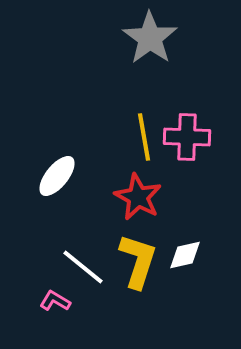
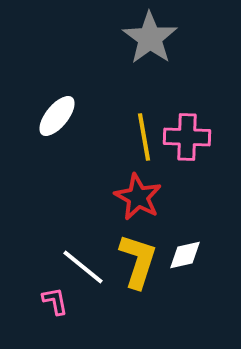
white ellipse: moved 60 px up
pink L-shape: rotated 48 degrees clockwise
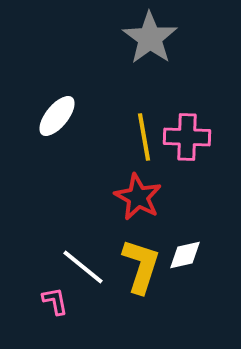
yellow L-shape: moved 3 px right, 5 px down
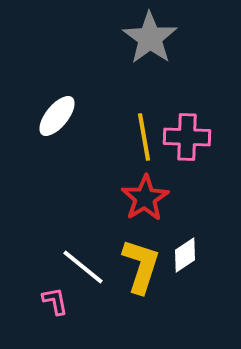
red star: moved 7 px right, 1 px down; rotated 12 degrees clockwise
white diamond: rotated 21 degrees counterclockwise
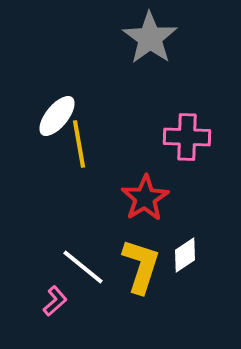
yellow line: moved 65 px left, 7 px down
pink L-shape: rotated 60 degrees clockwise
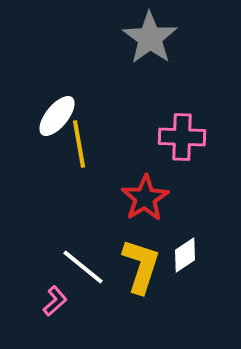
pink cross: moved 5 px left
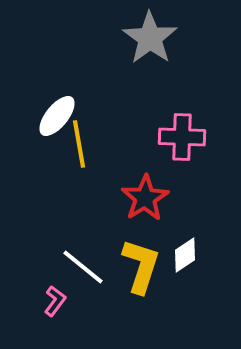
pink L-shape: rotated 12 degrees counterclockwise
